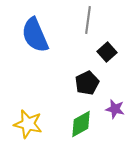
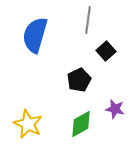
blue semicircle: rotated 39 degrees clockwise
black square: moved 1 px left, 1 px up
black pentagon: moved 8 px left, 3 px up
yellow star: rotated 12 degrees clockwise
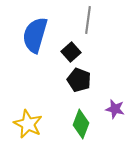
black square: moved 35 px left, 1 px down
black pentagon: rotated 25 degrees counterclockwise
green diamond: rotated 40 degrees counterclockwise
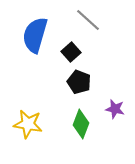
gray line: rotated 56 degrees counterclockwise
black pentagon: moved 2 px down
yellow star: rotated 16 degrees counterclockwise
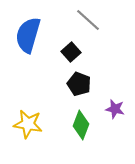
blue semicircle: moved 7 px left
black pentagon: moved 2 px down
green diamond: moved 1 px down
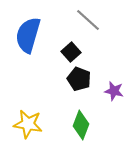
black pentagon: moved 5 px up
purple star: moved 1 px left, 18 px up
